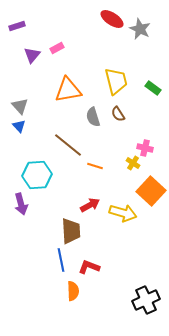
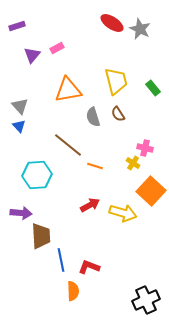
red ellipse: moved 4 px down
green rectangle: rotated 14 degrees clockwise
purple arrow: moved 9 px down; rotated 70 degrees counterclockwise
brown trapezoid: moved 30 px left, 5 px down
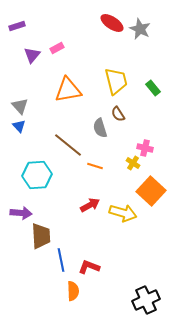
gray semicircle: moved 7 px right, 11 px down
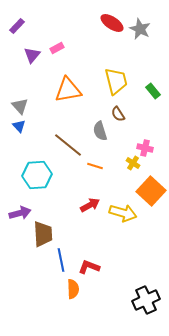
purple rectangle: rotated 28 degrees counterclockwise
green rectangle: moved 3 px down
gray semicircle: moved 3 px down
purple arrow: moved 1 px left; rotated 20 degrees counterclockwise
brown trapezoid: moved 2 px right, 2 px up
orange semicircle: moved 2 px up
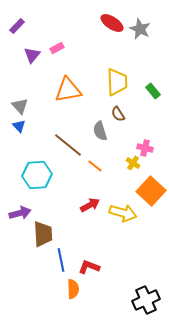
yellow trapezoid: moved 1 px right, 1 px down; rotated 12 degrees clockwise
orange line: rotated 21 degrees clockwise
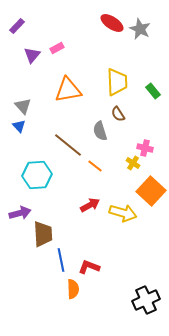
gray triangle: moved 3 px right
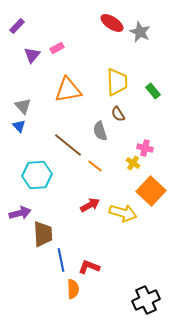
gray star: moved 3 px down
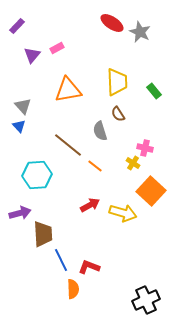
green rectangle: moved 1 px right
blue line: rotated 15 degrees counterclockwise
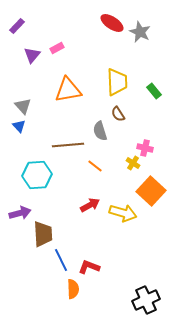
brown line: rotated 44 degrees counterclockwise
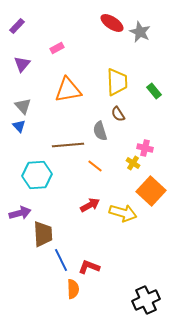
purple triangle: moved 10 px left, 9 px down
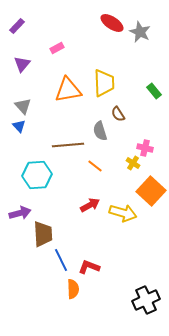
yellow trapezoid: moved 13 px left, 1 px down
